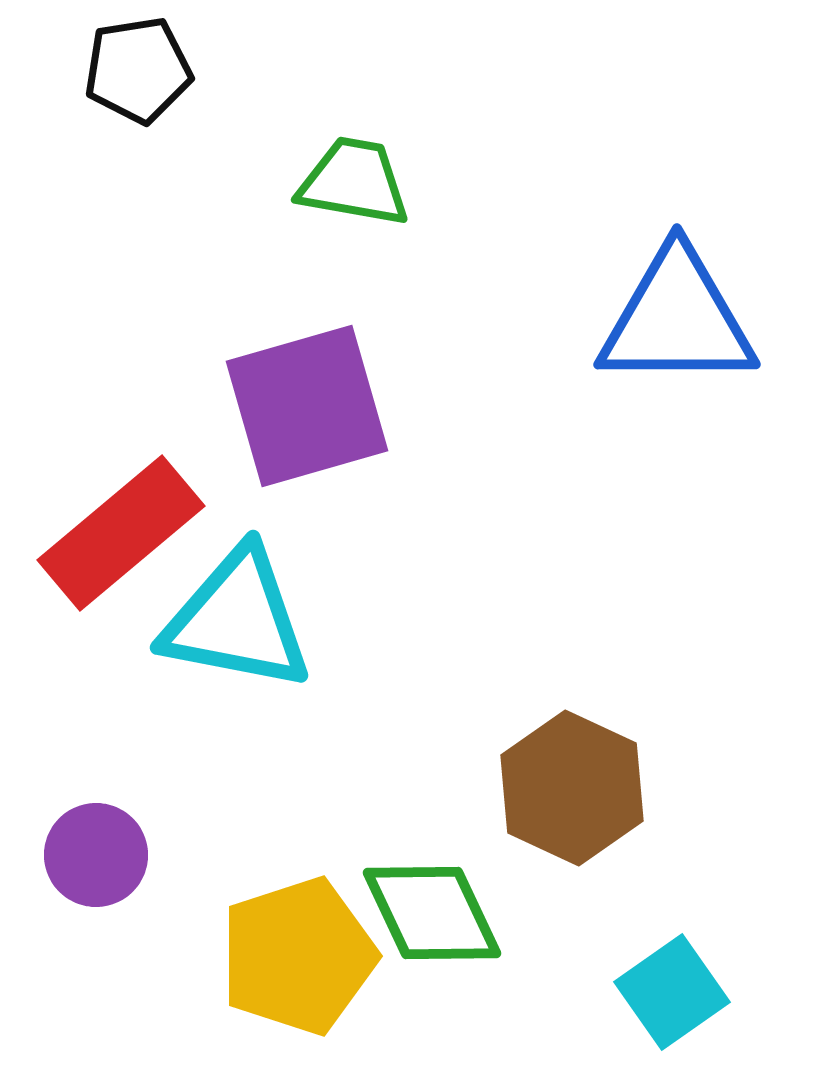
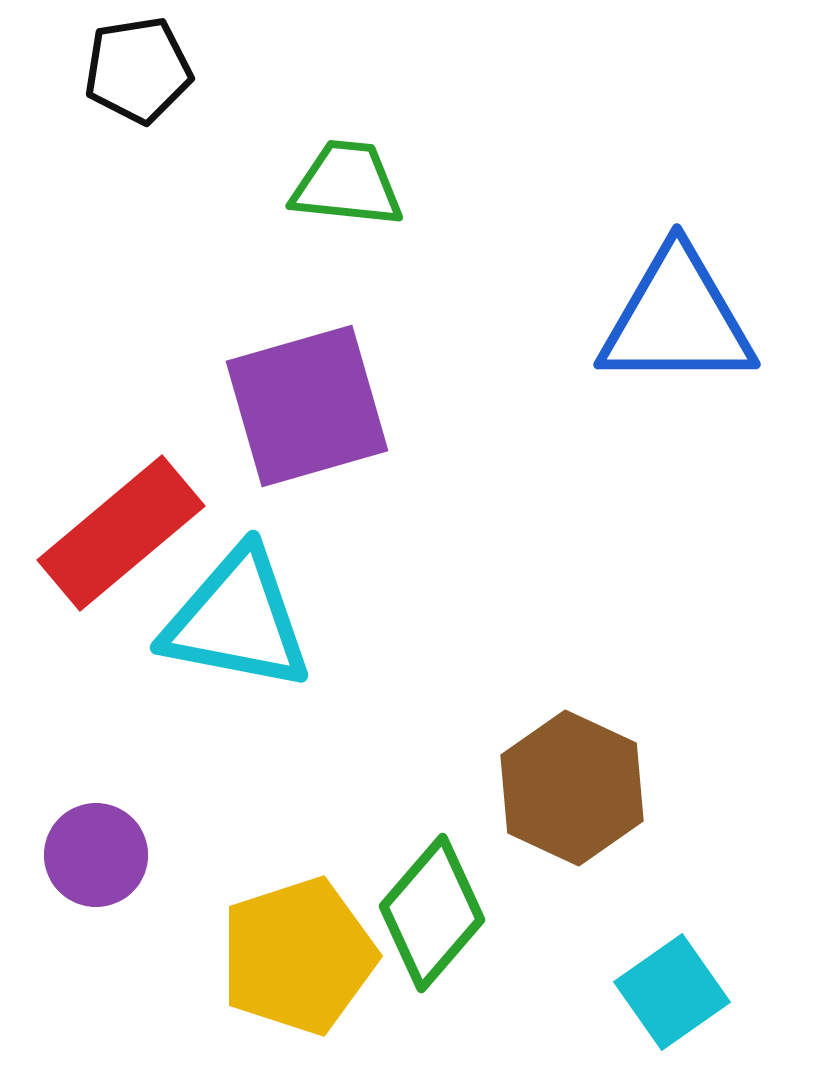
green trapezoid: moved 7 px left, 2 px down; rotated 4 degrees counterclockwise
green diamond: rotated 66 degrees clockwise
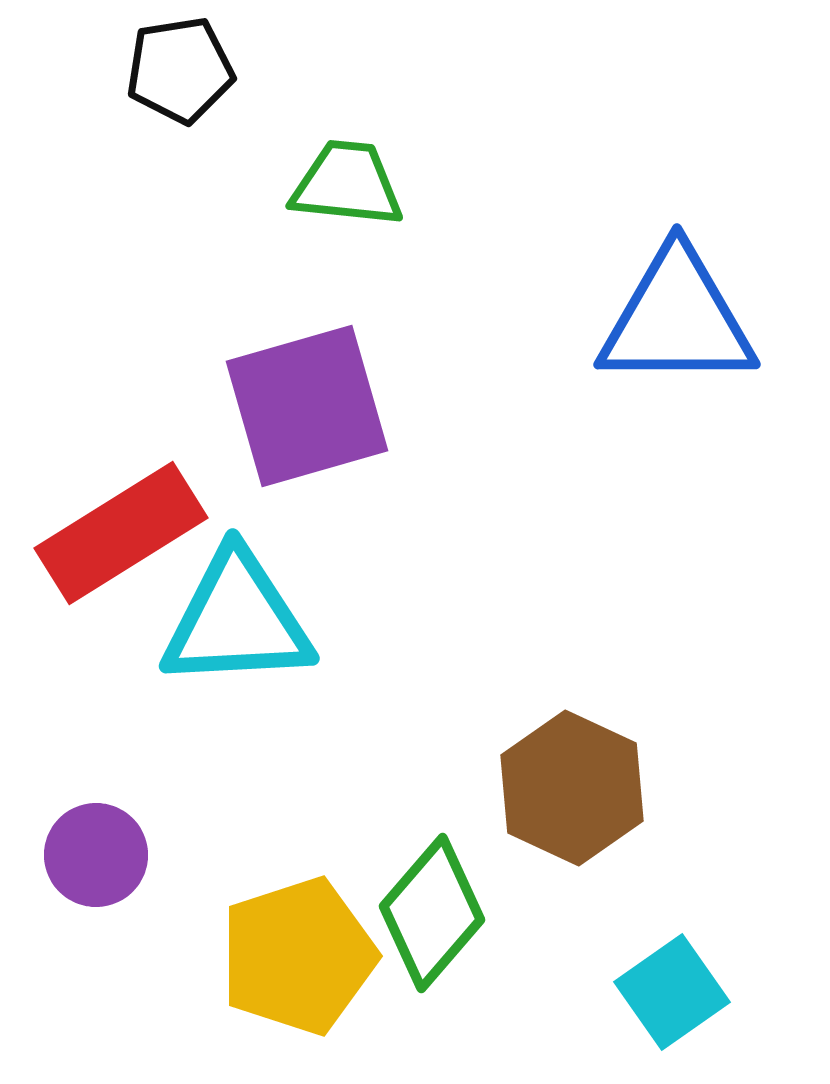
black pentagon: moved 42 px right
red rectangle: rotated 8 degrees clockwise
cyan triangle: rotated 14 degrees counterclockwise
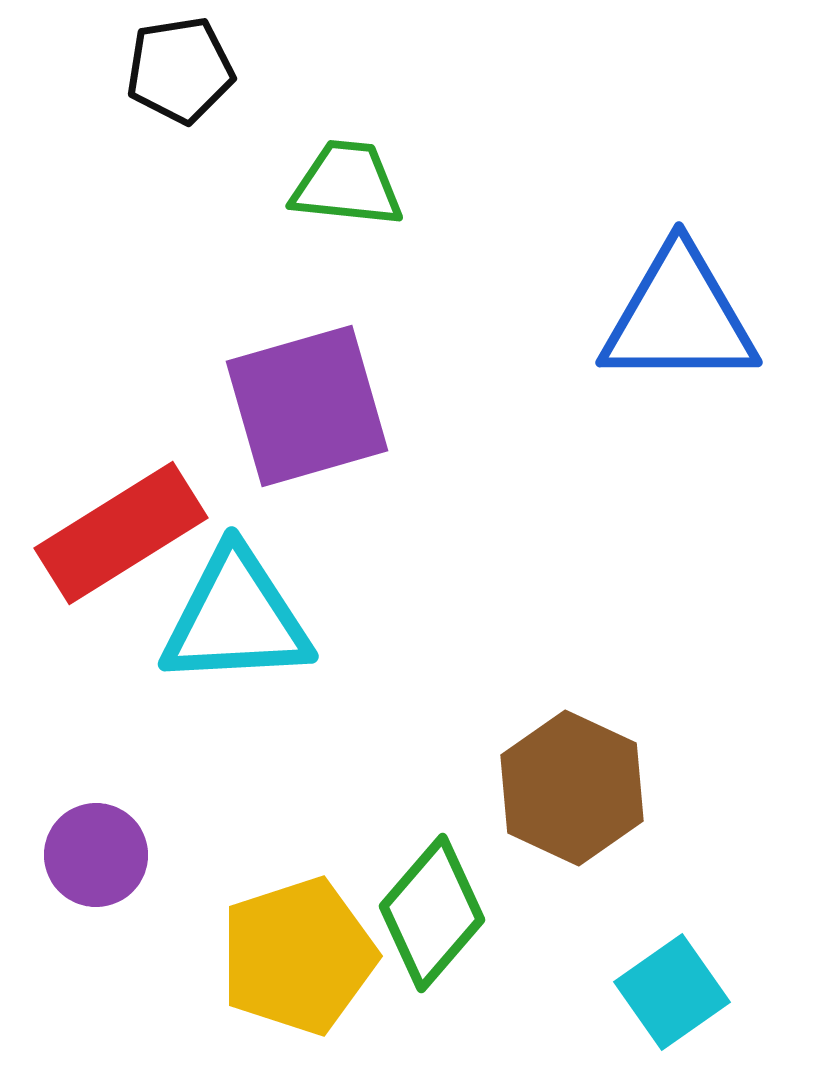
blue triangle: moved 2 px right, 2 px up
cyan triangle: moved 1 px left, 2 px up
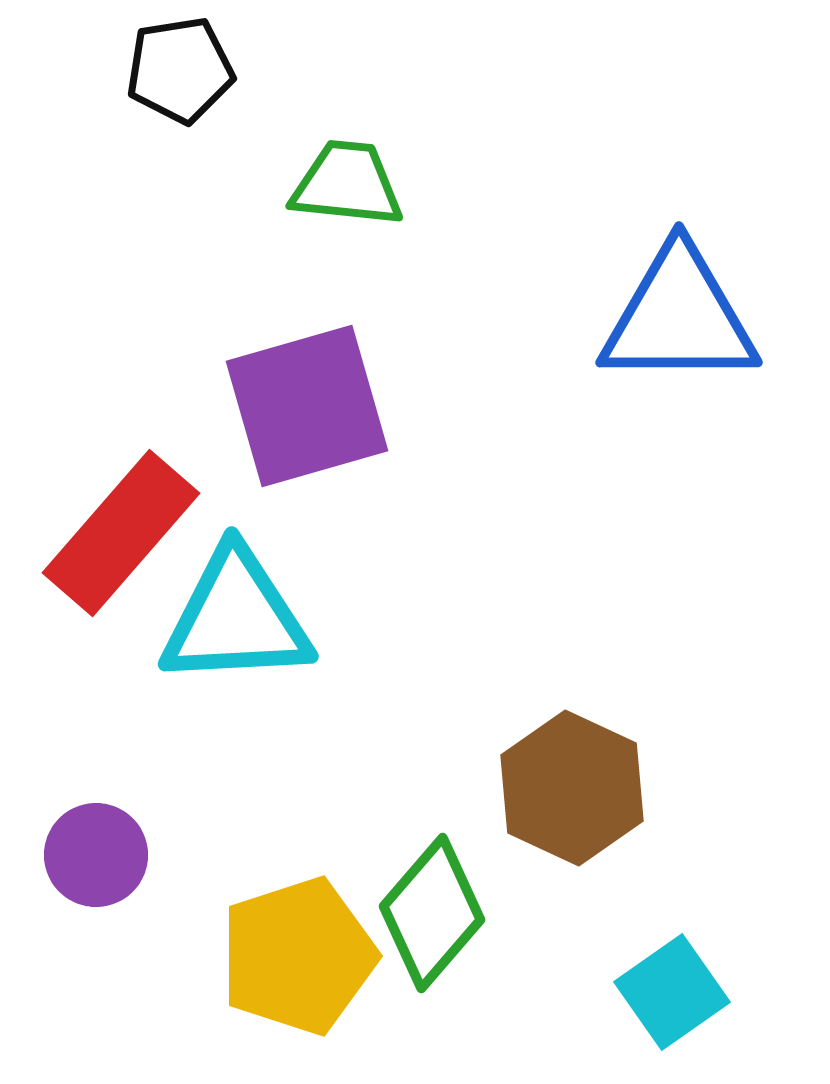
red rectangle: rotated 17 degrees counterclockwise
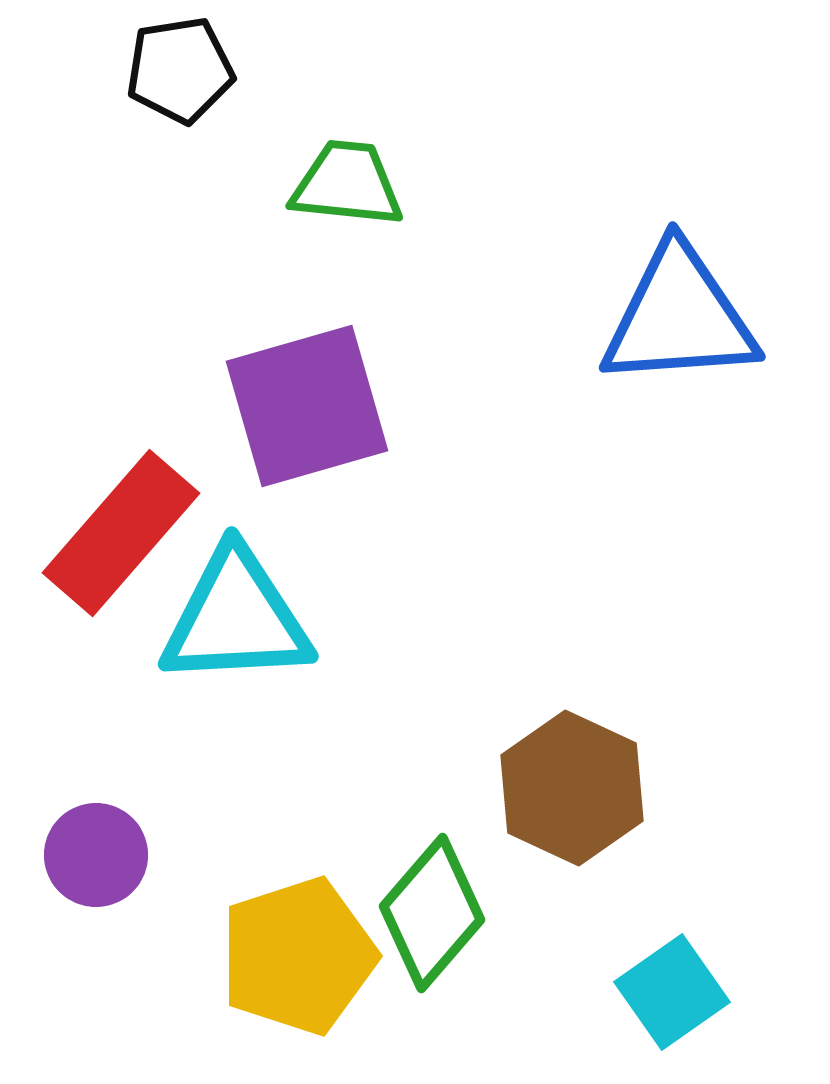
blue triangle: rotated 4 degrees counterclockwise
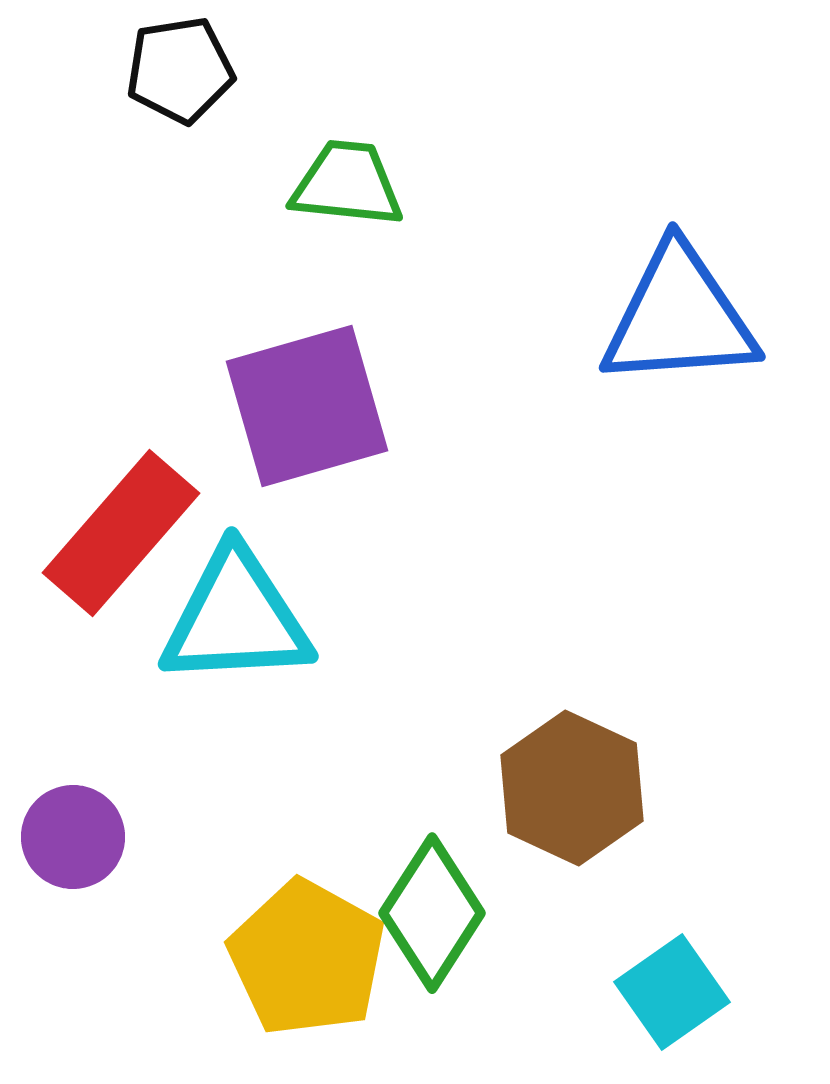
purple circle: moved 23 px left, 18 px up
green diamond: rotated 8 degrees counterclockwise
yellow pentagon: moved 9 px right, 2 px down; rotated 25 degrees counterclockwise
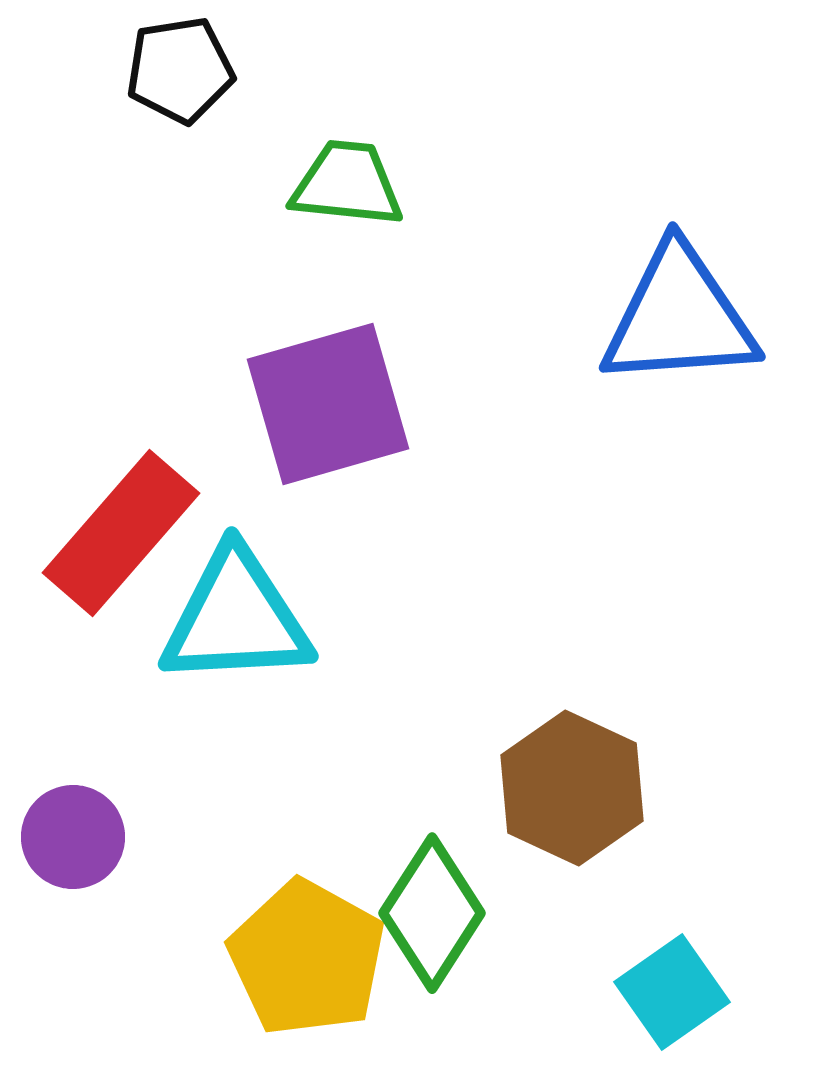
purple square: moved 21 px right, 2 px up
